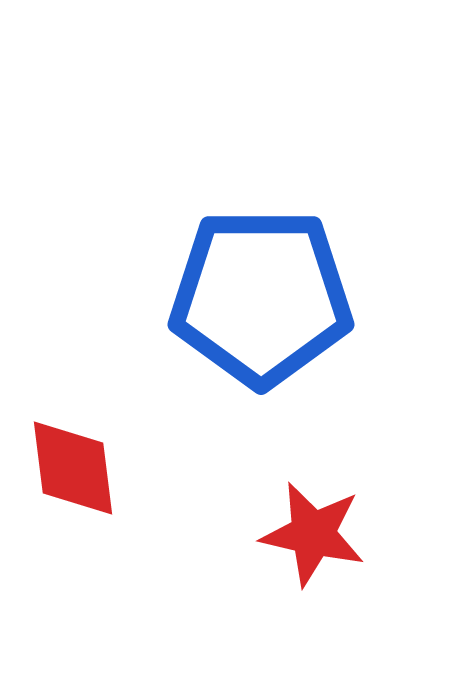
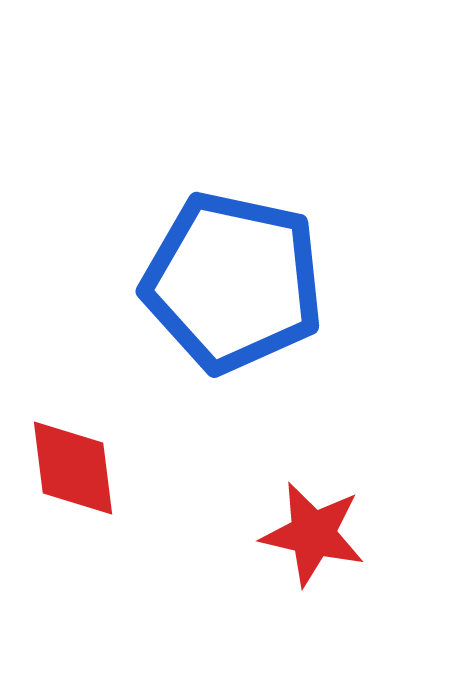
blue pentagon: moved 28 px left, 15 px up; rotated 12 degrees clockwise
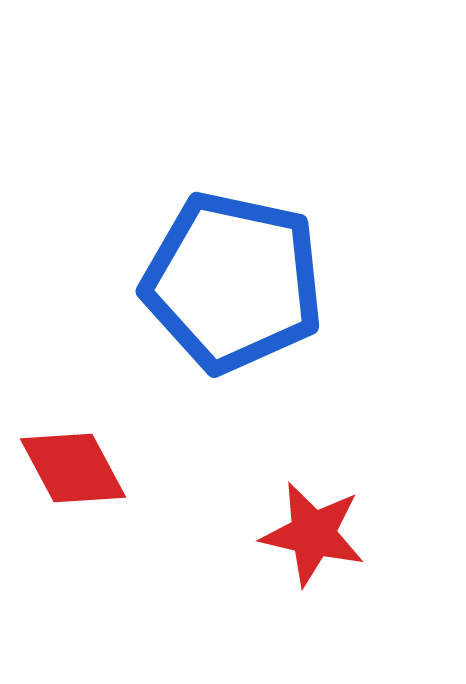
red diamond: rotated 21 degrees counterclockwise
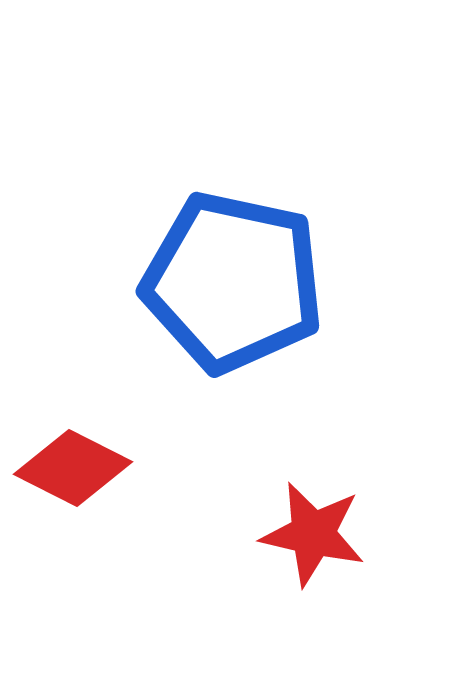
red diamond: rotated 35 degrees counterclockwise
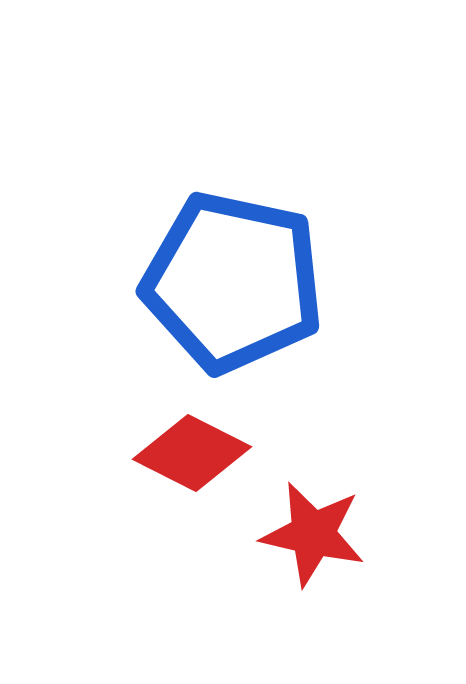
red diamond: moved 119 px right, 15 px up
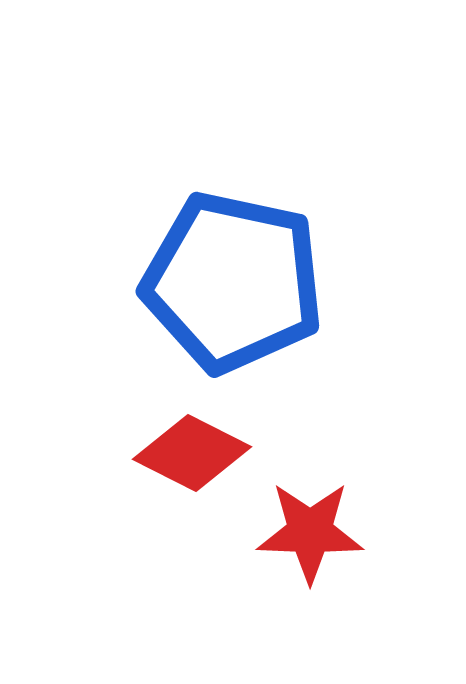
red star: moved 3 px left, 2 px up; rotated 11 degrees counterclockwise
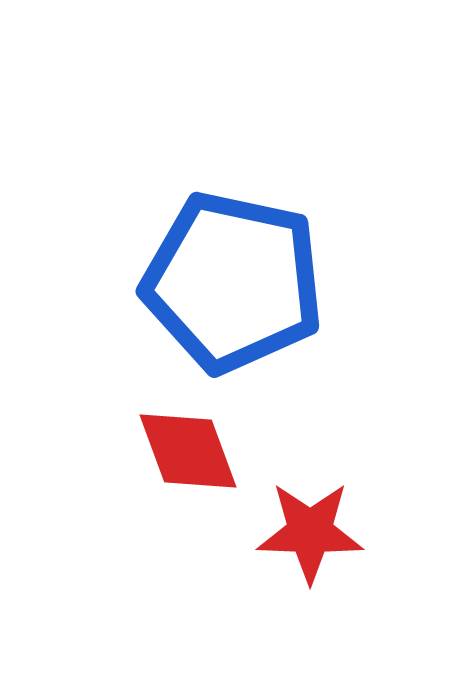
red diamond: moved 4 px left, 2 px up; rotated 43 degrees clockwise
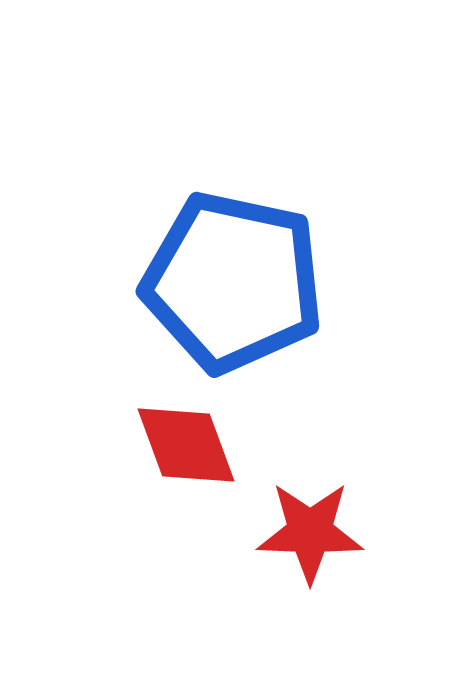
red diamond: moved 2 px left, 6 px up
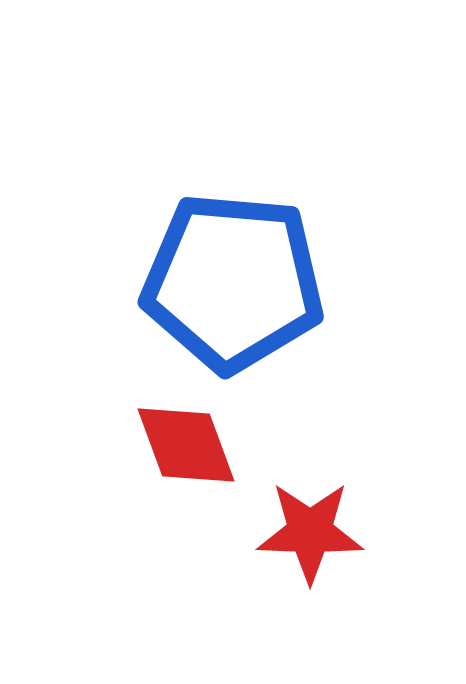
blue pentagon: rotated 7 degrees counterclockwise
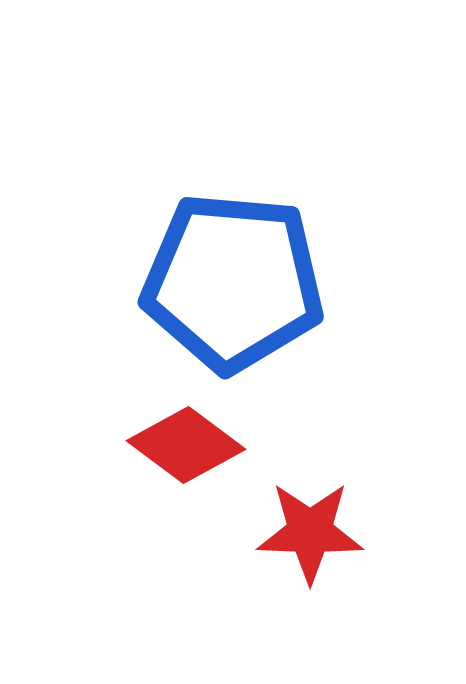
red diamond: rotated 33 degrees counterclockwise
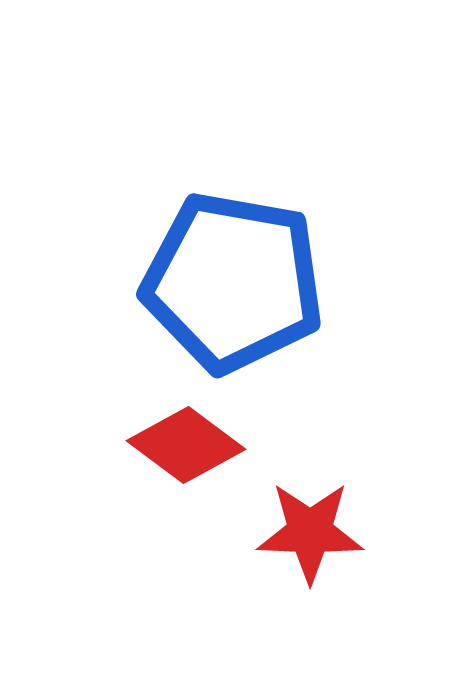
blue pentagon: rotated 5 degrees clockwise
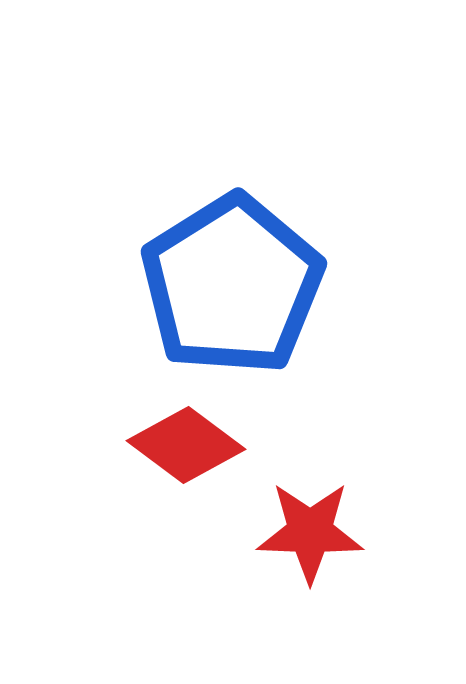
blue pentagon: moved 1 px left, 3 px down; rotated 30 degrees clockwise
